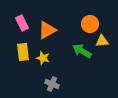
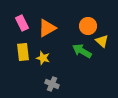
orange circle: moved 2 px left, 2 px down
orange triangle: moved 2 px up
yellow triangle: rotated 48 degrees clockwise
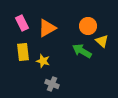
yellow star: moved 3 px down
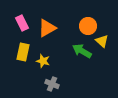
yellow rectangle: rotated 18 degrees clockwise
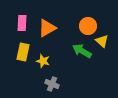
pink rectangle: rotated 28 degrees clockwise
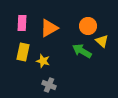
orange triangle: moved 2 px right
gray cross: moved 3 px left, 1 px down
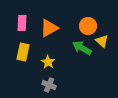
green arrow: moved 3 px up
yellow star: moved 5 px right, 1 px down; rotated 16 degrees clockwise
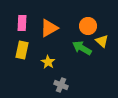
yellow rectangle: moved 1 px left, 2 px up
gray cross: moved 12 px right
